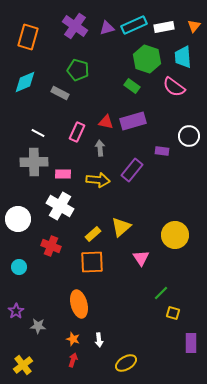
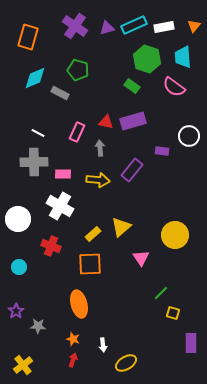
cyan diamond at (25, 82): moved 10 px right, 4 px up
orange square at (92, 262): moved 2 px left, 2 px down
white arrow at (99, 340): moved 4 px right, 5 px down
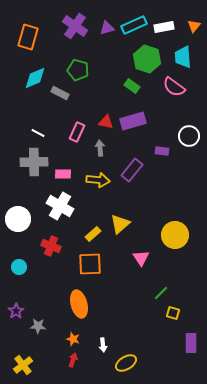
yellow triangle at (121, 227): moved 1 px left, 3 px up
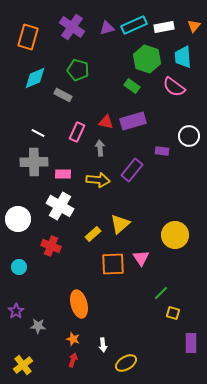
purple cross at (75, 26): moved 3 px left, 1 px down
gray rectangle at (60, 93): moved 3 px right, 2 px down
orange square at (90, 264): moved 23 px right
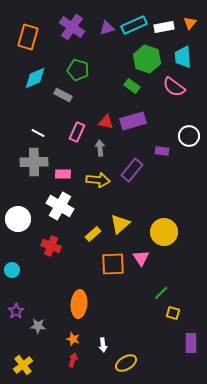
orange triangle at (194, 26): moved 4 px left, 3 px up
yellow circle at (175, 235): moved 11 px left, 3 px up
cyan circle at (19, 267): moved 7 px left, 3 px down
orange ellipse at (79, 304): rotated 20 degrees clockwise
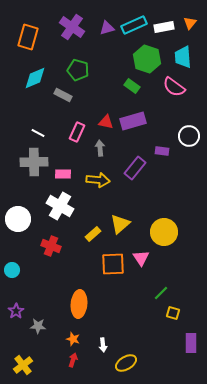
purple rectangle at (132, 170): moved 3 px right, 2 px up
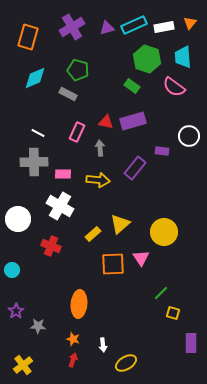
purple cross at (72, 27): rotated 25 degrees clockwise
gray rectangle at (63, 95): moved 5 px right, 1 px up
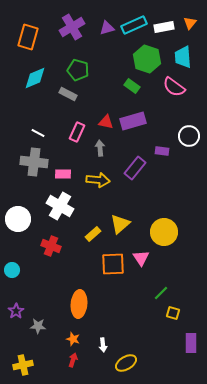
gray cross at (34, 162): rotated 8 degrees clockwise
yellow cross at (23, 365): rotated 24 degrees clockwise
